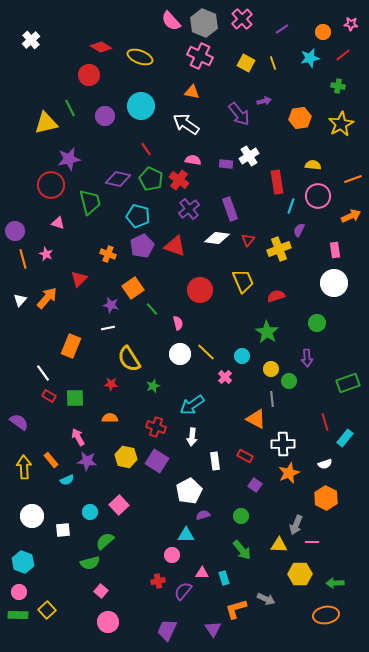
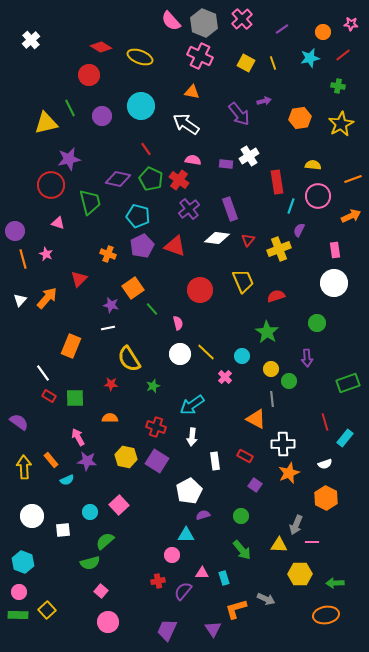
purple circle at (105, 116): moved 3 px left
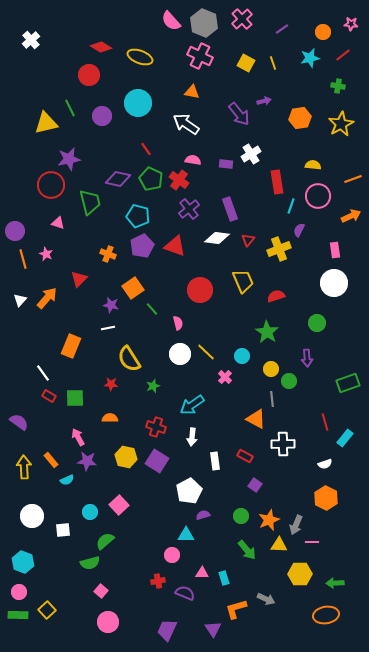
cyan circle at (141, 106): moved 3 px left, 3 px up
white cross at (249, 156): moved 2 px right, 2 px up
orange star at (289, 473): moved 20 px left, 47 px down
green arrow at (242, 550): moved 5 px right
purple semicircle at (183, 591): moved 2 px right, 2 px down; rotated 72 degrees clockwise
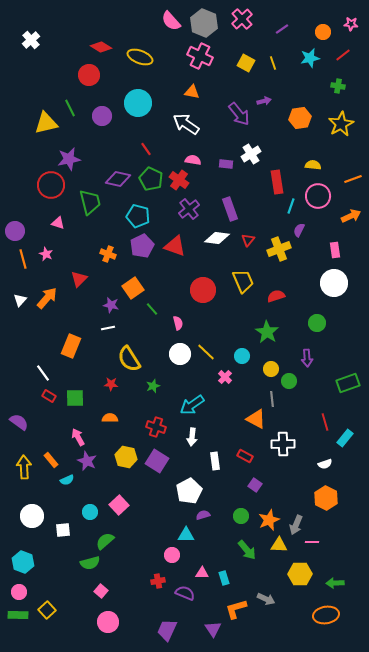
red circle at (200, 290): moved 3 px right
purple star at (87, 461): rotated 18 degrees clockwise
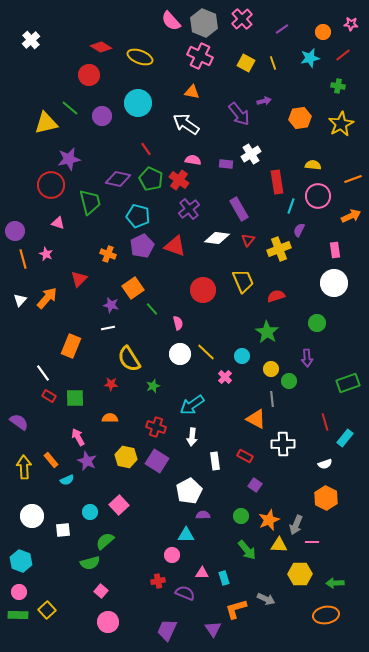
green line at (70, 108): rotated 24 degrees counterclockwise
purple rectangle at (230, 209): moved 9 px right; rotated 10 degrees counterclockwise
purple semicircle at (203, 515): rotated 16 degrees clockwise
cyan hexagon at (23, 562): moved 2 px left, 1 px up
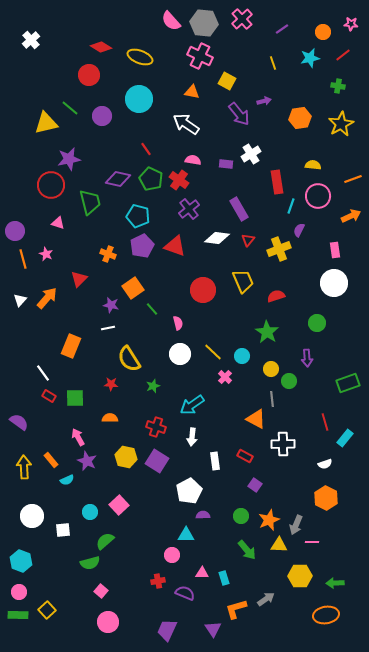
gray hexagon at (204, 23): rotated 16 degrees counterclockwise
yellow square at (246, 63): moved 19 px left, 18 px down
cyan circle at (138, 103): moved 1 px right, 4 px up
yellow line at (206, 352): moved 7 px right
yellow hexagon at (300, 574): moved 2 px down
gray arrow at (266, 599): rotated 60 degrees counterclockwise
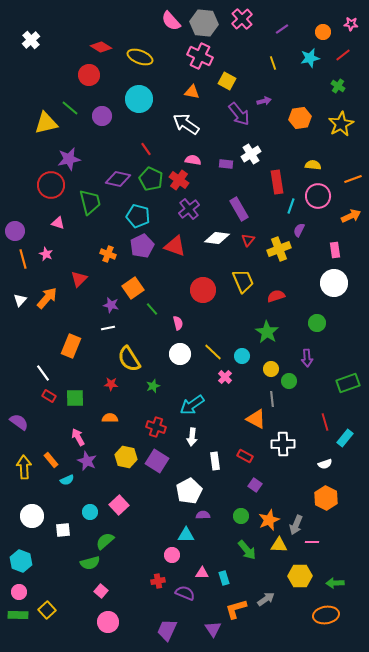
green cross at (338, 86): rotated 24 degrees clockwise
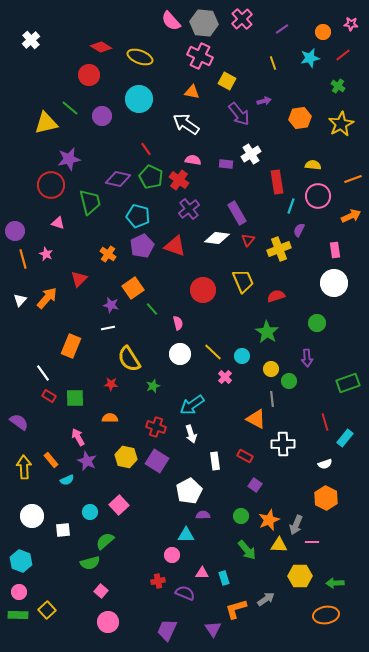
green pentagon at (151, 179): moved 2 px up
purple rectangle at (239, 209): moved 2 px left, 4 px down
orange cross at (108, 254): rotated 14 degrees clockwise
white arrow at (192, 437): moved 1 px left, 3 px up; rotated 24 degrees counterclockwise
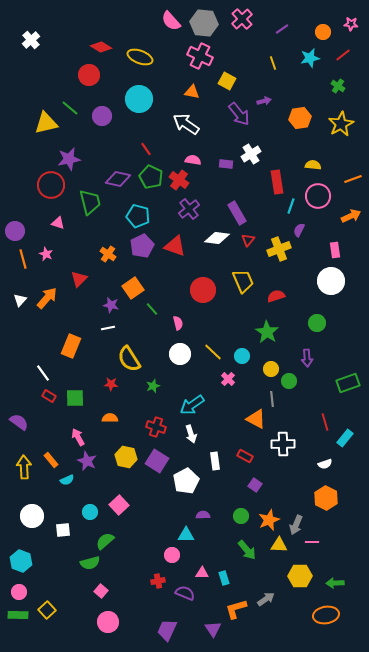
white circle at (334, 283): moved 3 px left, 2 px up
pink cross at (225, 377): moved 3 px right, 2 px down
white pentagon at (189, 491): moved 3 px left, 10 px up
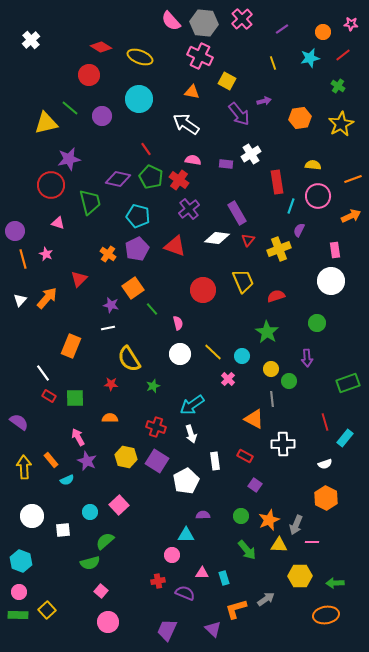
purple pentagon at (142, 246): moved 5 px left, 3 px down
orange triangle at (256, 419): moved 2 px left
purple triangle at (213, 629): rotated 12 degrees counterclockwise
